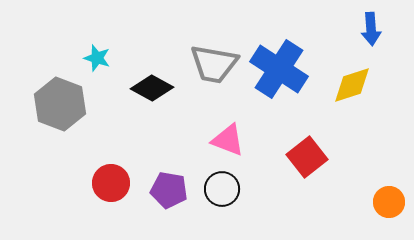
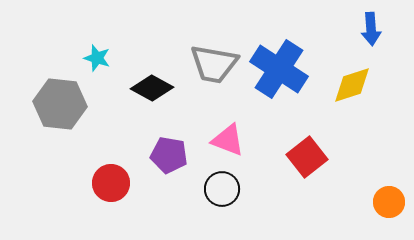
gray hexagon: rotated 15 degrees counterclockwise
purple pentagon: moved 35 px up
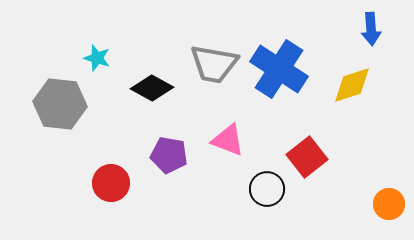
black circle: moved 45 px right
orange circle: moved 2 px down
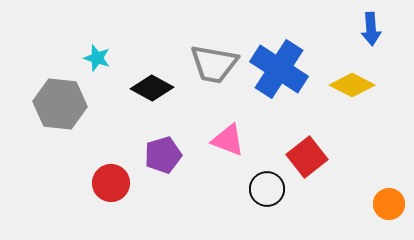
yellow diamond: rotated 45 degrees clockwise
purple pentagon: moved 6 px left; rotated 27 degrees counterclockwise
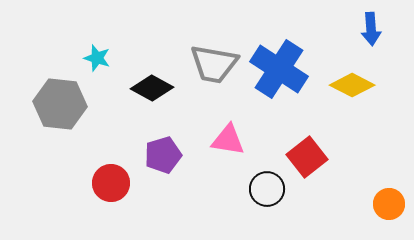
pink triangle: rotated 12 degrees counterclockwise
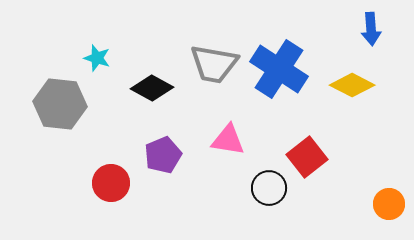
purple pentagon: rotated 6 degrees counterclockwise
black circle: moved 2 px right, 1 px up
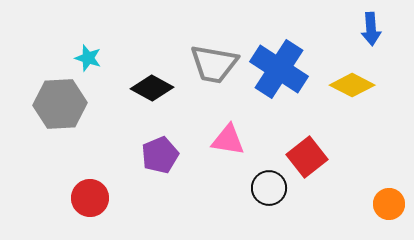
cyan star: moved 9 px left
gray hexagon: rotated 9 degrees counterclockwise
purple pentagon: moved 3 px left
red circle: moved 21 px left, 15 px down
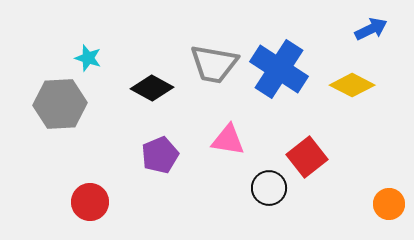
blue arrow: rotated 112 degrees counterclockwise
red circle: moved 4 px down
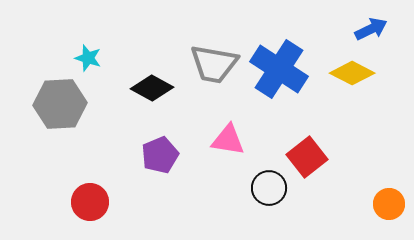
yellow diamond: moved 12 px up
